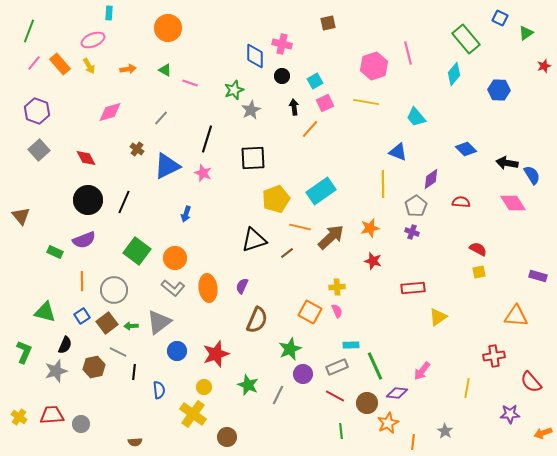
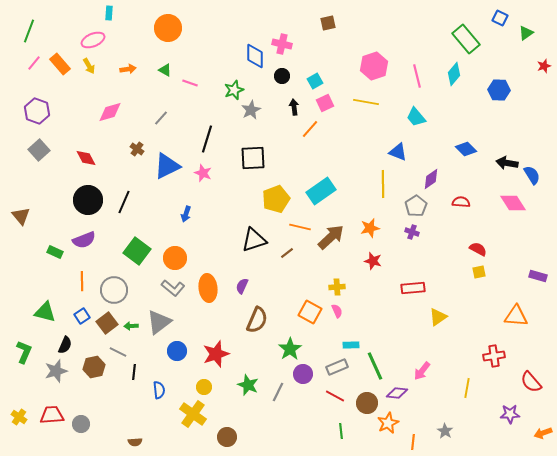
pink line at (408, 53): moved 9 px right, 23 px down
green star at (290, 349): rotated 10 degrees counterclockwise
gray line at (278, 395): moved 3 px up
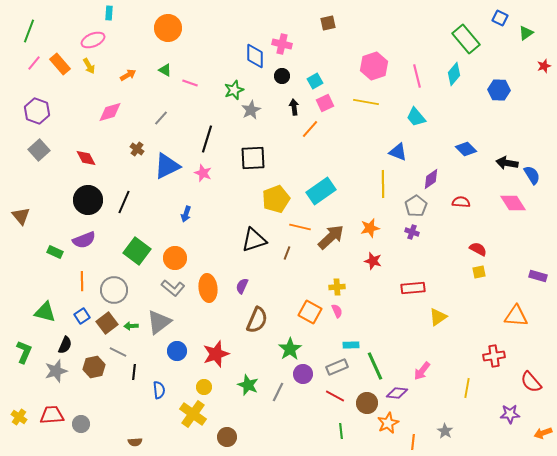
orange arrow at (128, 69): moved 6 px down; rotated 21 degrees counterclockwise
brown line at (287, 253): rotated 32 degrees counterclockwise
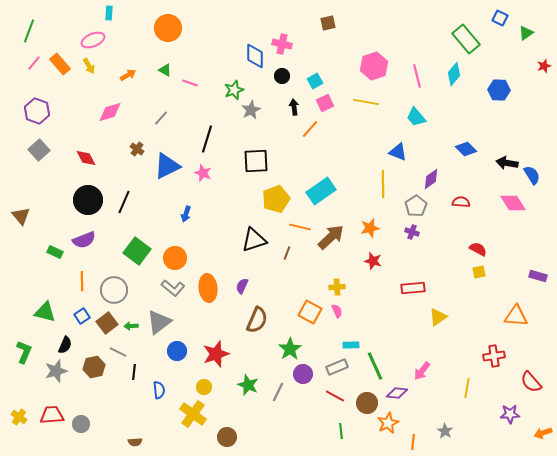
black square at (253, 158): moved 3 px right, 3 px down
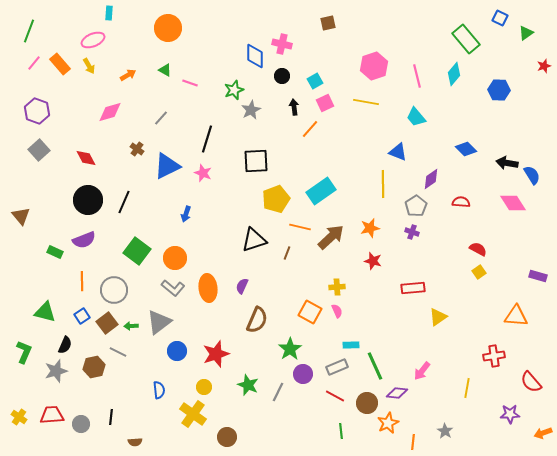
yellow square at (479, 272): rotated 24 degrees counterclockwise
black line at (134, 372): moved 23 px left, 45 px down
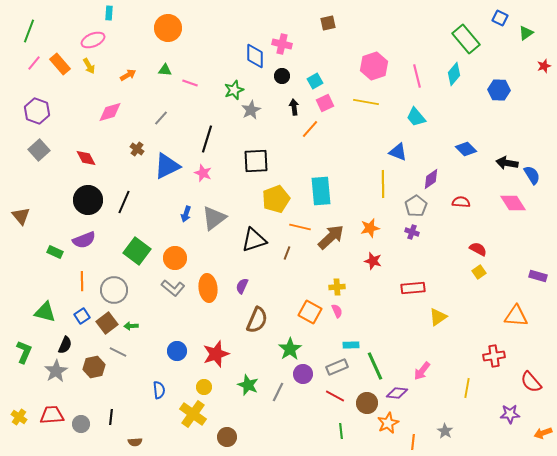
green triangle at (165, 70): rotated 24 degrees counterclockwise
cyan rectangle at (321, 191): rotated 60 degrees counterclockwise
gray triangle at (159, 322): moved 55 px right, 104 px up
gray star at (56, 371): rotated 15 degrees counterclockwise
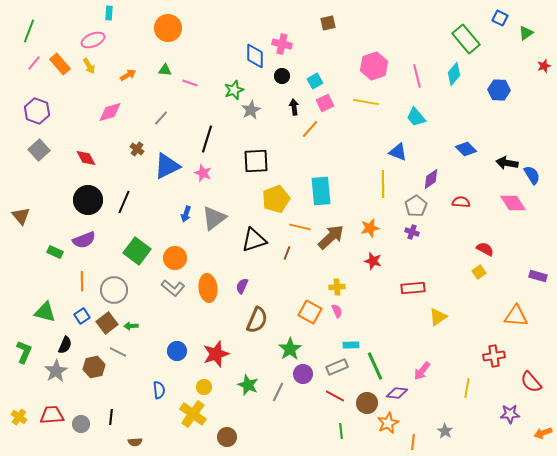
red semicircle at (478, 249): moved 7 px right
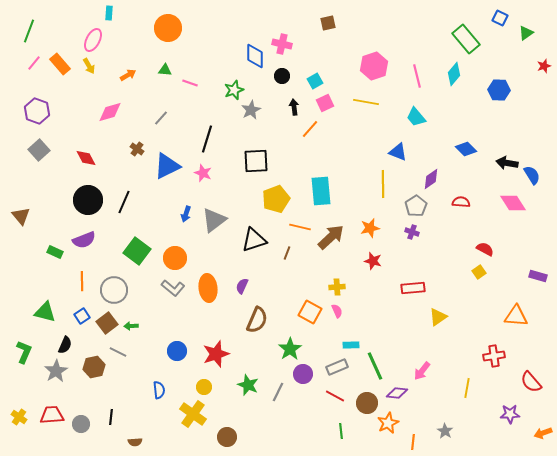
pink ellipse at (93, 40): rotated 40 degrees counterclockwise
gray triangle at (214, 218): moved 2 px down
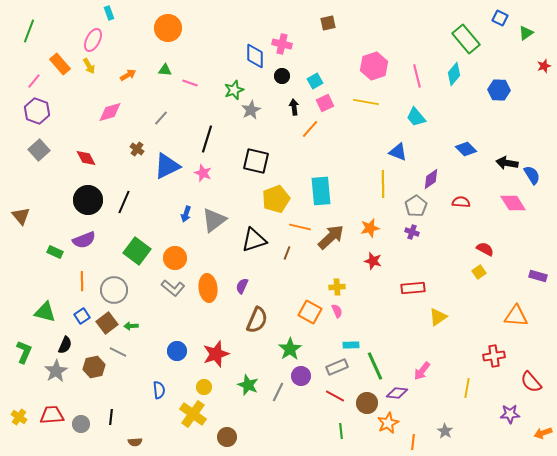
cyan rectangle at (109, 13): rotated 24 degrees counterclockwise
pink line at (34, 63): moved 18 px down
black square at (256, 161): rotated 16 degrees clockwise
purple circle at (303, 374): moved 2 px left, 2 px down
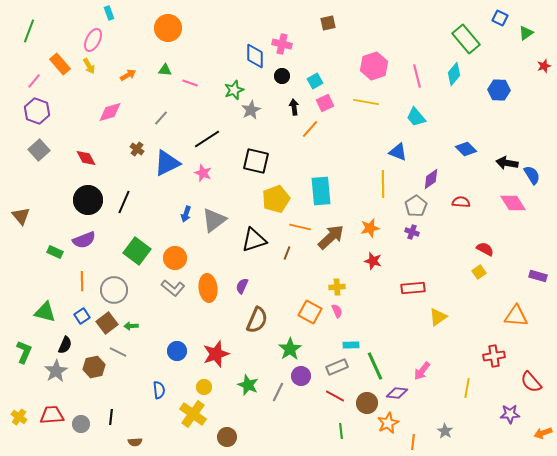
black line at (207, 139): rotated 40 degrees clockwise
blue triangle at (167, 166): moved 3 px up
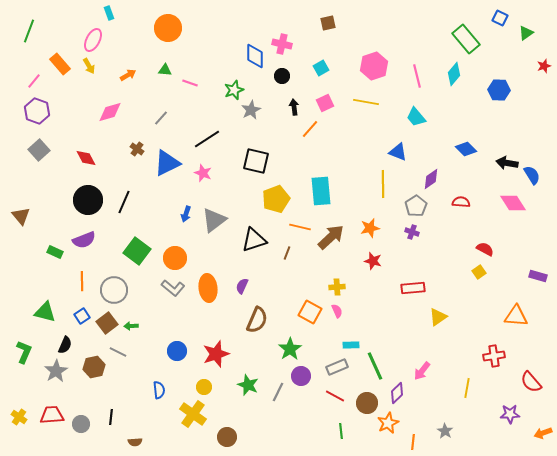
cyan square at (315, 81): moved 6 px right, 13 px up
purple diamond at (397, 393): rotated 50 degrees counterclockwise
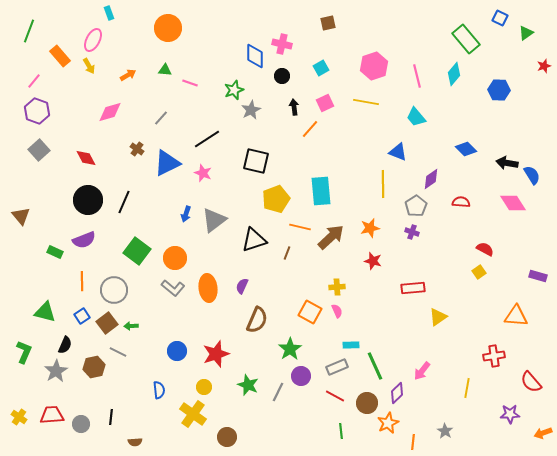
orange rectangle at (60, 64): moved 8 px up
